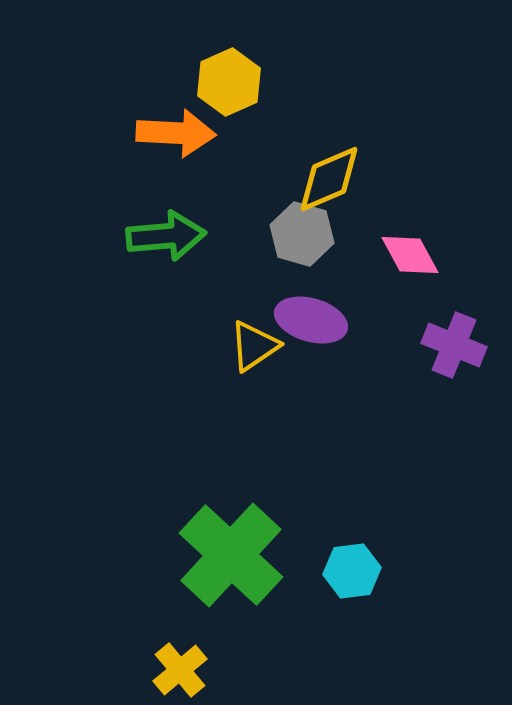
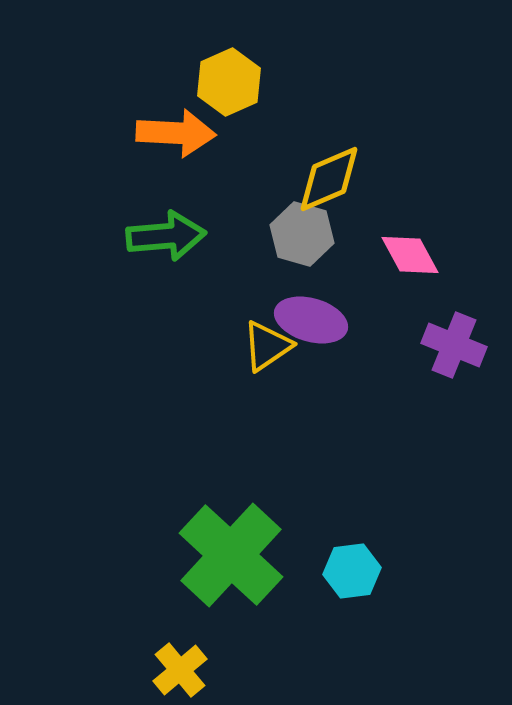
yellow triangle: moved 13 px right
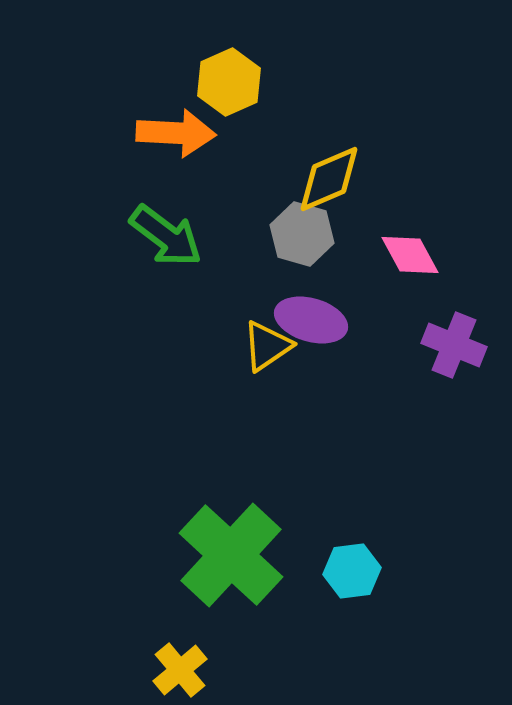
green arrow: rotated 42 degrees clockwise
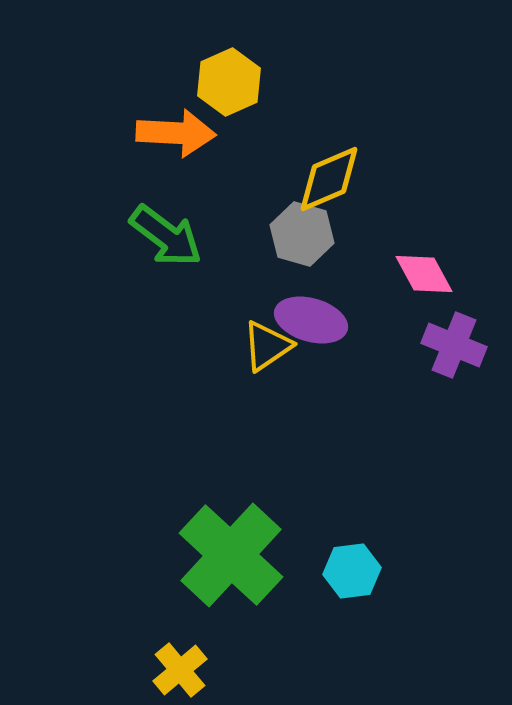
pink diamond: moved 14 px right, 19 px down
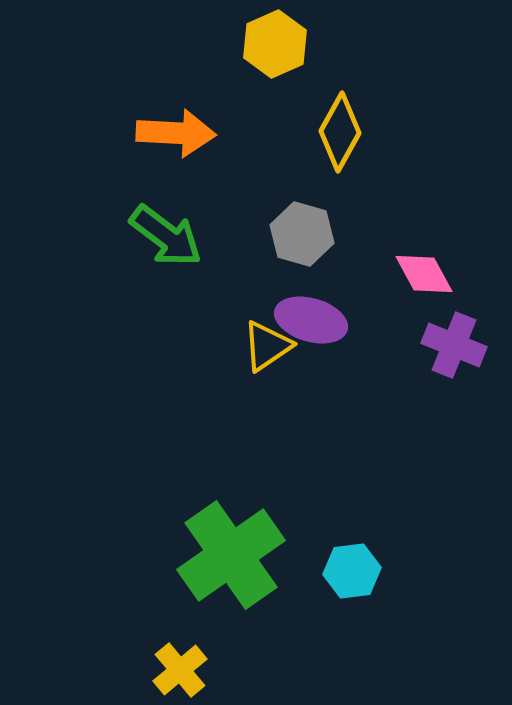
yellow hexagon: moved 46 px right, 38 px up
yellow diamond: moved 11 px right, 47 px up; rotated 38 degrees counterclockwise
green cross: rotated 12 degrees clockwise
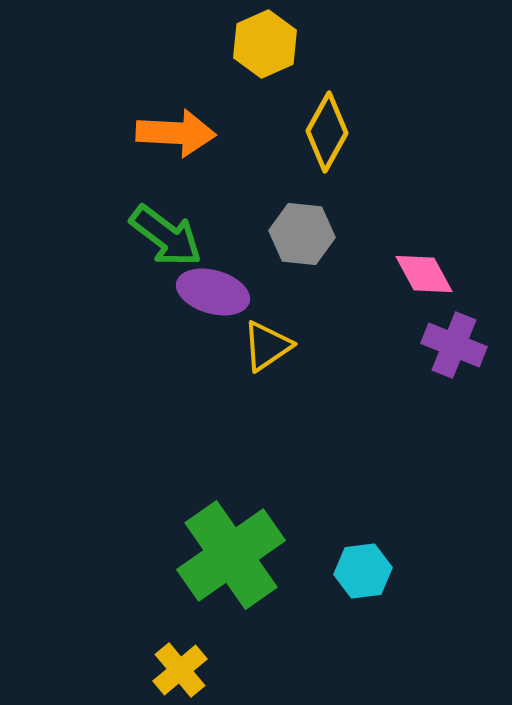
yellow hexagon: moved 10 px left
yellow diamond: moved 13 px left
gray hexagon: rotated 10 degrees counterclockwise
purple ellipse: moved 98 px left, 28 px up
cyan hexagon: moved 11 px right
